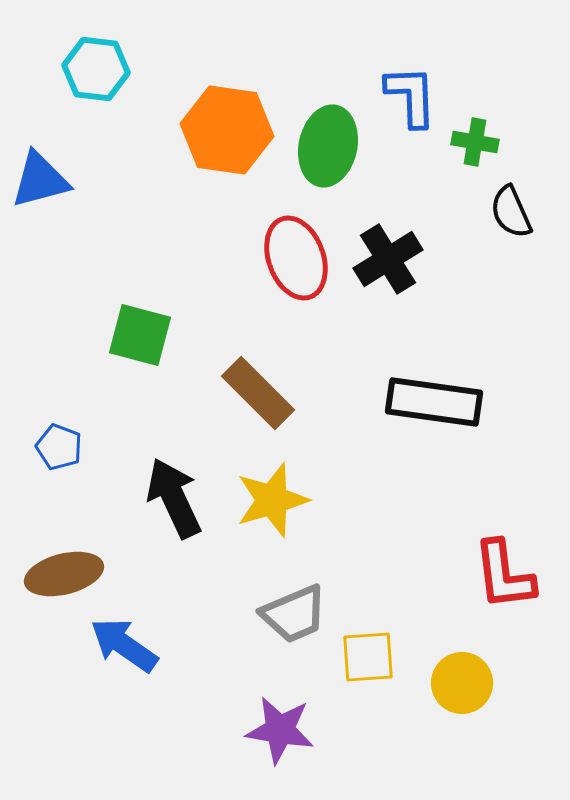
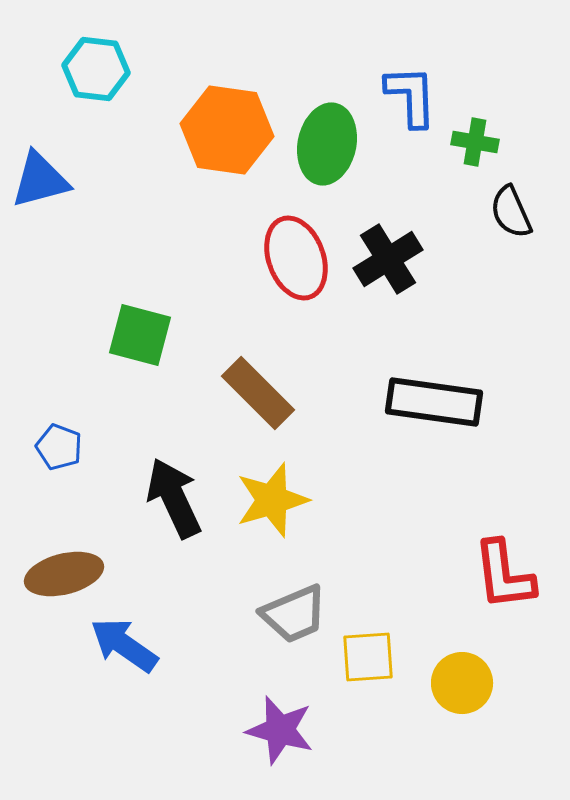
green ellipse: moved 1 px left, 2 px up
purple star: rotated 6 degrees clockwise
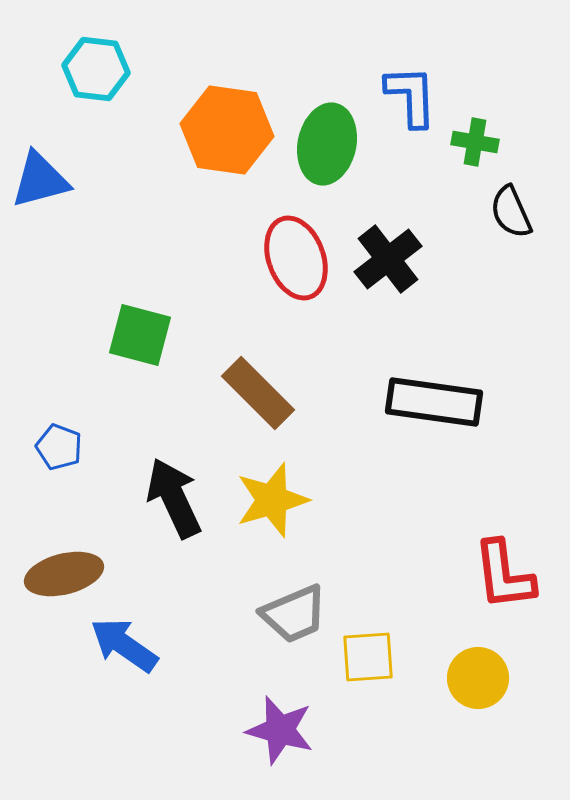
black cross: rotated 6 degrees counterclockwise
yellow circle: moved 16 px right, 5 px up
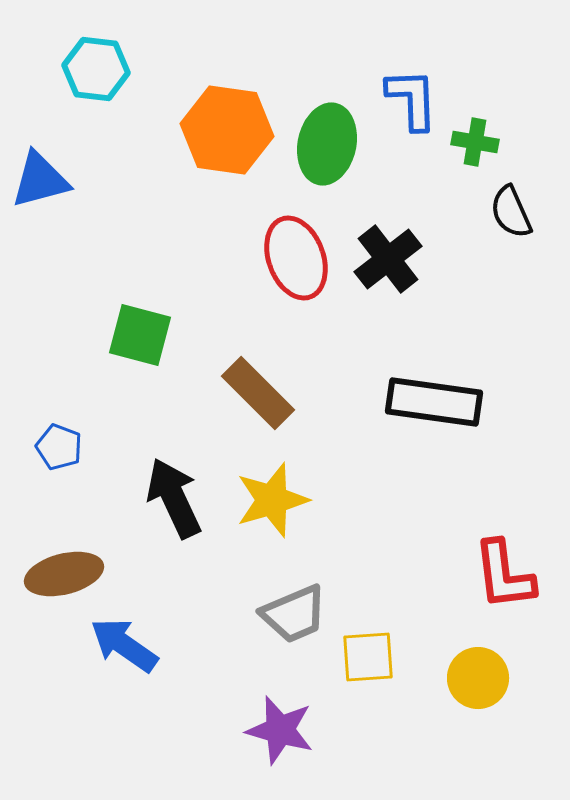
blue L-shape: moved 1 px right, 3 px down
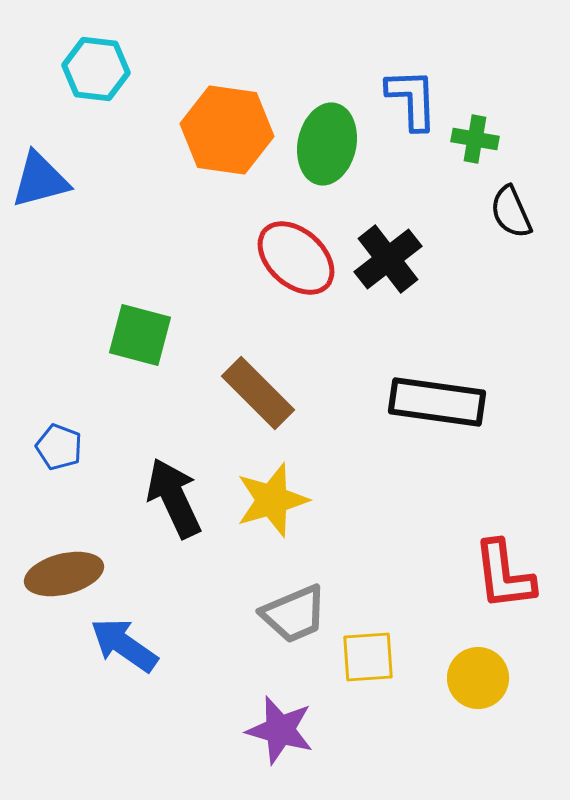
green cross: moved 3 px up
red ellipse: rotated 28 degrees counterclockwise
black rectangle: moved 3 px right
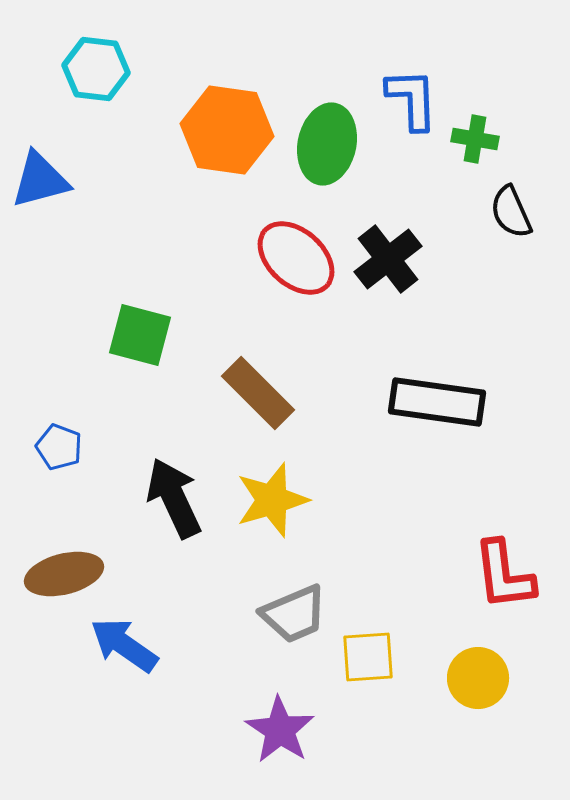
purple star: rotated 18 degrees clockwise
